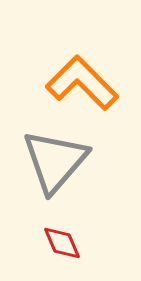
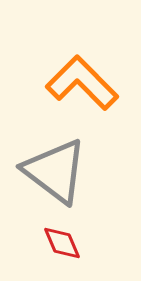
gray triangle: moved 10 px down; rotated 34 degrees counterclockwise
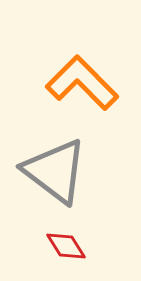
red diamond: moved 4 px right, 3 px down; rotated 9 degrees counterclockwise
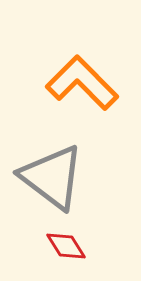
gray triangle: moved 3 px left, 6 px down
